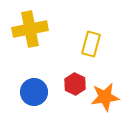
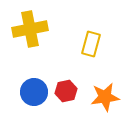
red hexagon: moved 9 px left, 7 px down; rotated 20 degrees clockwise
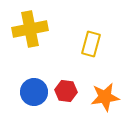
red hexagon: rotated 20 degrees clockwise
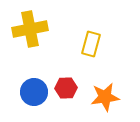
red hexagon: moved 3 px up; rotated 10 degrees counterclockwise
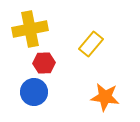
yellow rectangle: rotated 25 degrees clockwise
red hexagon: moved 22 px left, 25 px up
orange star: rotated 16 degrees clockwise
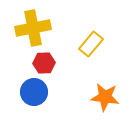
yellow cross: moved 3 px right, 1 px up
